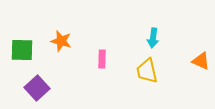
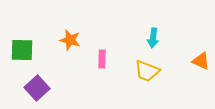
orange star: moved 9 px right, 1 px up
yellow trapezoid: rotated 56 degrees counterclockwise
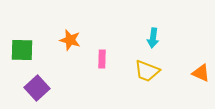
orange triangle: moved 12 px down
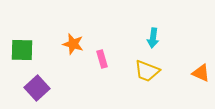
orange star: moved 3 px right, 4 px down
pink rectangle: rotated 18 degrees counterclockwise
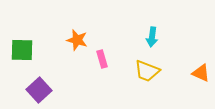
cyan arrow: moved 1 px left, 1 px up
orange star: moved 4 px right, 4 px up
purple square: moved 2 px right, 2 px down
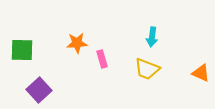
orange star: moved 3 px down; rotated 20 degrees counterclockwise
yellow trapezoid: moved 2 px up
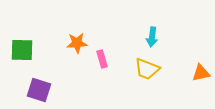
orange triangle: rotated 36 degrees counterclockwise
purple square: rotated 30 degrees counterclockwise
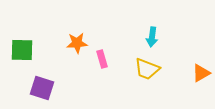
orange triangle: rotated 18 degrees counterclockwise
purple square: moved 3 px right, 2 px up
